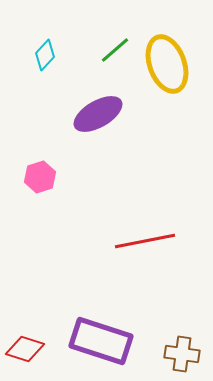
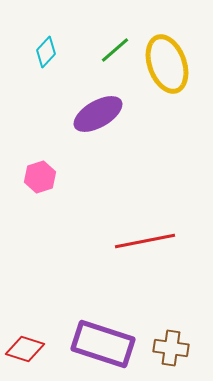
cyan diamond: moved 1 px right, 3 px up
purple rectangle: moved 2 px right, 3 px down
brown cross: moved 11 px left, 6 px up
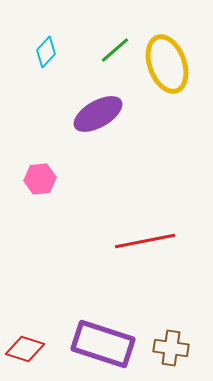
pink hexagon: moved 2 px down; rotated 12 degrees clockwise
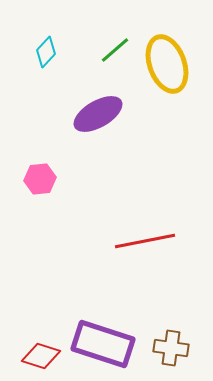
red diamond: moved 16 px right, 7 px down
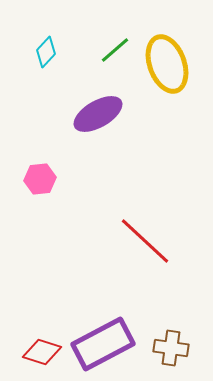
red line: rotated 54 degrees clockwise
purple rectangle: rotated 46 degrees counterclockwise
red diamond: moved 1 px right, 4 px up
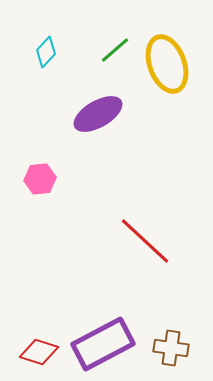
red diamond: moved 3 px left
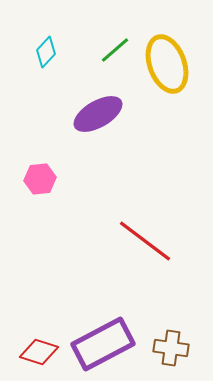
red line: rotated 6 degrees counterclockwise
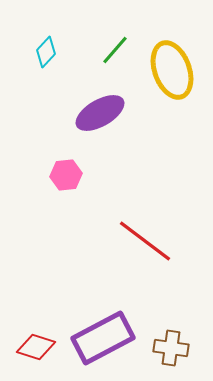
green line: rotated 8 degrees counterclockwise
yellow ellipse: moved 5 px right, 6 px down
purple ellipse: moved 2 px right, 1 px up
pink hexagon: moved 26 px right, 4 px up
purple rectangle: moved 6 px up
red diamond: moved 3 px left, 5 px up
